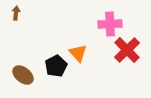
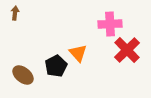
brown arrow: moved 1 px left
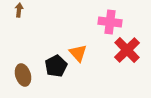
brown arrow: moved 4 px right, 3 px up
pink cross: moved 2 px up; rotated 10 degrees clockwise
brown ellipse: rotated 35 degrees clockwise
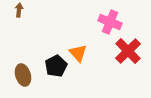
pink cross: rotated 15 degrees clockwise
red cross: moved 1 px right, 1 px down
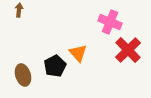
red cross: moved 1 px up
black pentagon: moved 1 px left
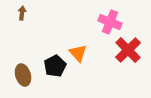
brown arrow: moved 3 px right, 3 px down
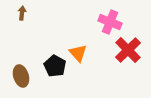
black pentagon: rotated 15 degrees counterclockwise
brown ellipse: moved 2 px left, 1 px down
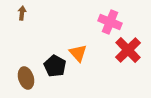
brown ellipse: moved 5 px right, 2 px down
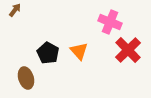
brown arrow: moved 7 px left, 3 px up; rotated 32 degrees clockwise
orange triangle: moved 1 px right, 2 px up
black pentagon: moved 7 px left, 13 px up
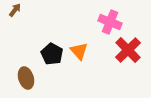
black pentagon: moved 4 px right, 1 px down
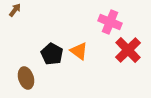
orange triangle: rotated 12 degrees counterclockwise
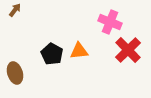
orange triangle: rotated 42 degrees counterclockwise
brown ellipse: moved 11 px left, 5 px up
